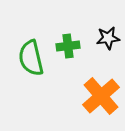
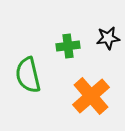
green semicircle: moved 3 px left, 17 px down
orange cross: moved 10 px left
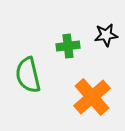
black star: moved 2 px left, 3 px up
orange cross: moved 1 px right, 1 px down
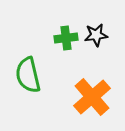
black star: moved 10 px left
green cross: moved 2 px left, 8 px up
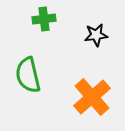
green cross: moved 22 px left, 19 px up
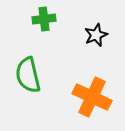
black star: rotated 15 degrees counterclockwise
orange cross: rotated 24 degrees counterclockwise
